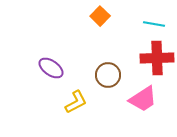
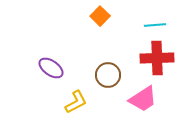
cyan line: moved 1 px right, 1 px down; rotated 15 degrees counterclockwise
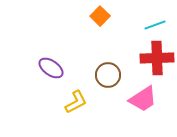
cyan line: rotated 15 degrees counterclockwise
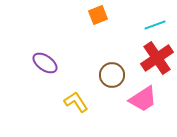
orange square: moved 2 px left, 1 px up; rotated 24 degrees clockwise
red cross: rotated 32 degrees counterclockwise
purple ellipse: moved 6 px left, 5 px up
brown circle: moved 4 px right
yellow L-shape: rotated 95 degrees counterclockwise
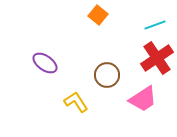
orange square: rotated 30 degrees counterclockwise
brown circle: moved 5 px left
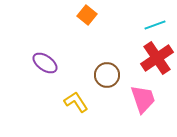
orange square: moved 11 px left
pink trapezoid: rotated 76 degrees counterclockwise
